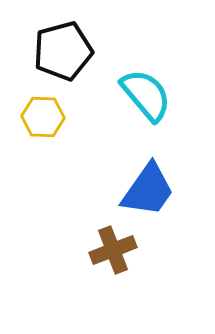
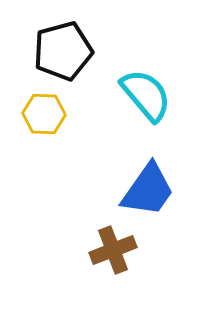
yellow hexagon: moved 1 px right, 3 px up
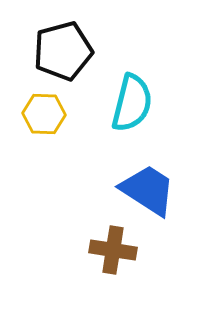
cyan semicircle: moved 14 px left, 8 px down; rotated 54 degrees clockwise
blue trapezoid: rotated 92 degrees counterclockwise
brown cross: rotated 30 degrees clockwise
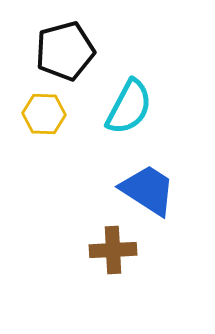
black pentagon: moved 2 px right
cyan semicircle: moved 3 px left, 4 px down; rotated 14 degrees clockwise
brown cross: rotated 12 degrees counterclockwise
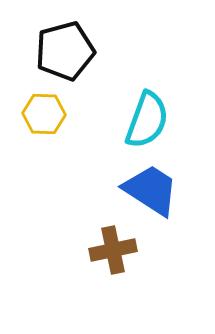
cyan semicircle: moved 18 px right, 13 px down; rotated 8 degrees counterclockwise
blue trapezoid: moved 3 px right
brown cross: rotated 9 degrees counterclockwise
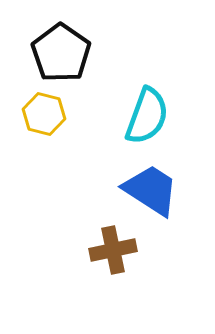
black pentagon: moved 4 px left, 2 px down; rotated 22 degrees counterclockwise
yellow hexagon: rotated 12 degrees clockwise
cyan semicircle: moved 4 px up
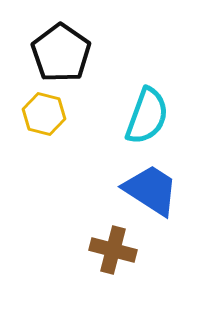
brown cross: rotated 27 degrees clockwise
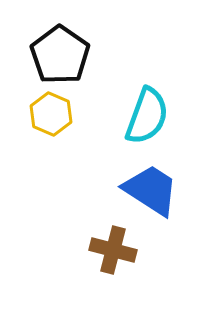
black pentagon: moved 1 px left, 2 px down
yellow hexagon: moved 7 px right; rotated 9 degrees clockwise
